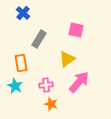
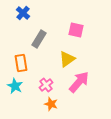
pink cross: rotated 32 degrees counterclockwise
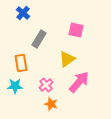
cyan star: rotated 28 degrees counterclockwise
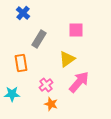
pink square: rotated 14 degrees counterclockwise
cyan star: moved 3 px left, 8 px down
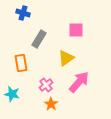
blue cross: rotated 24 degrees counterclockwise
yellow triangle: moved 1 px left, 1 px up
cyan star: rotated 14 degrees clockwise
orange star: rotated 16 degrees clockwise
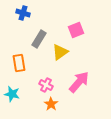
pink square: rotated 21 degrees counterclockwise
yellow triangle: moved 6 px left, 6 px up
orange rectangle: moved 2 px left
pink cross: rotated 24 degrees counterclockwise
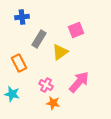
blue cross: moved 1 px left, 4 px down; rotated 24 degrees counterclockwise
orange rectangle: rotated 18 degrees counterclockwise
orange star: moved 2 px right, 1 px up; rotated 24 degrees counterclockwise
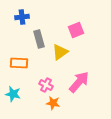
gray rectangle: rotated 48 degrees counterclockwise
orange rectangle: rotated 60 degrees counterclockwise
cyan star: moved 1 px right
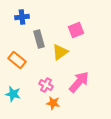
orange rectangle: moved 2 px left, 3 px up; rotated 36 degrees clockwise
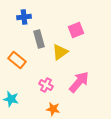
blue cross: moved 2 px right
cyan star: moved 2 px left, 5 px down
orange star: moved 6 px down
